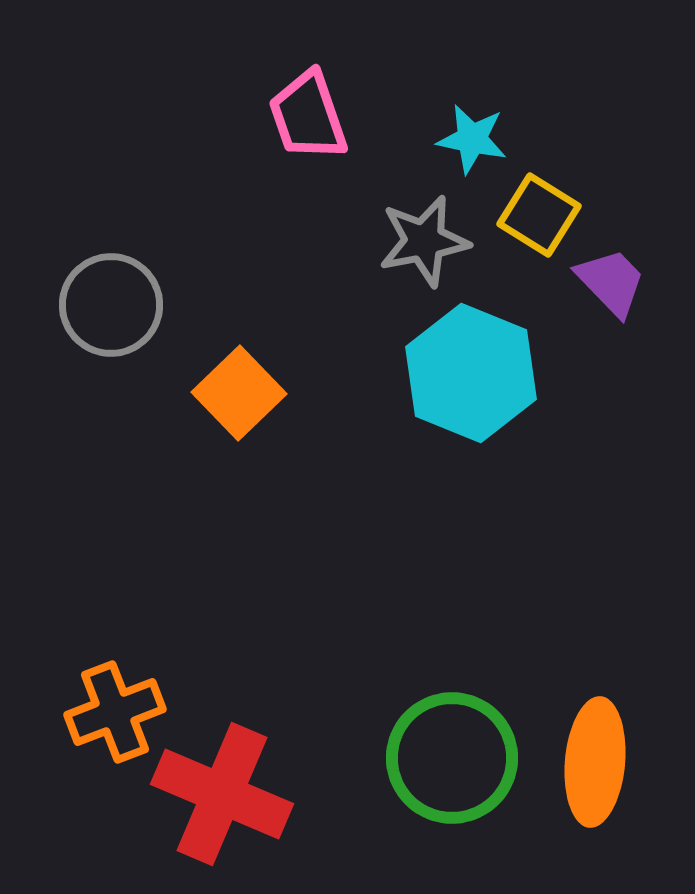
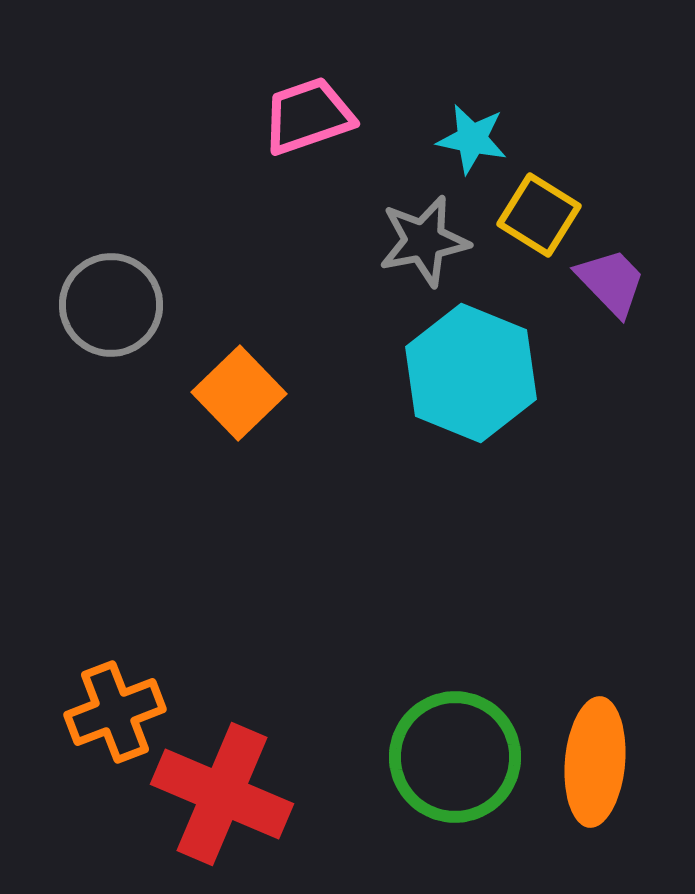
pink trapezoid: rotated 90 degrees clockwise
green circle: moved 3 px right, 1 px up
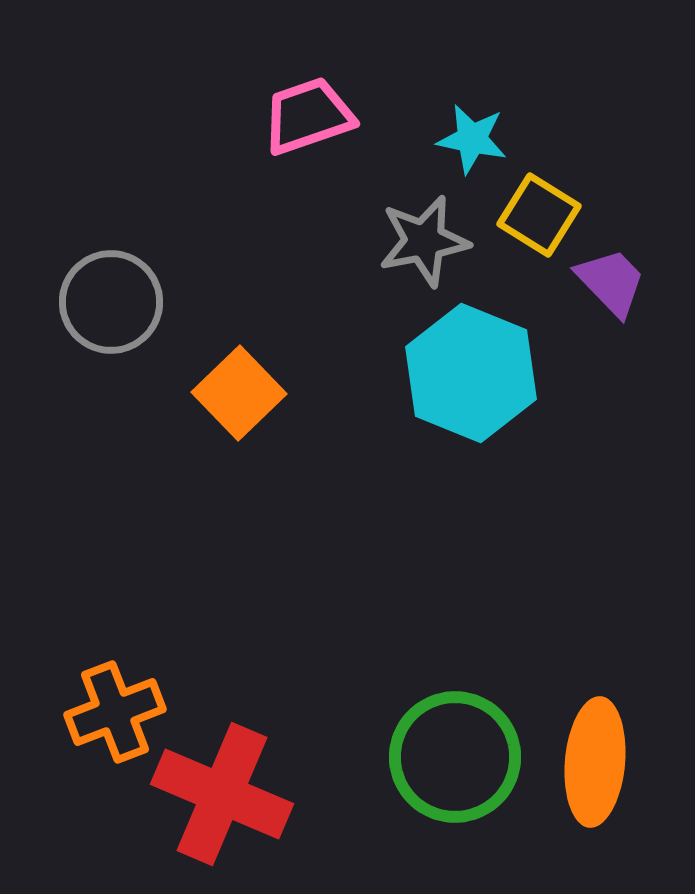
gray circle: moved 3 px up
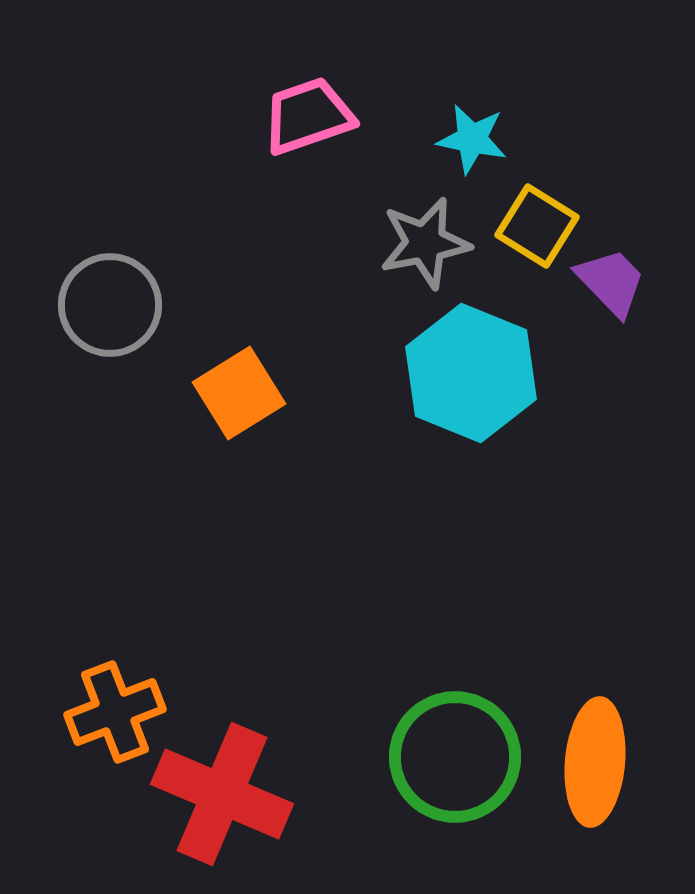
yellow square: moved 2 px left, 11 px down
gray star: moved 1 px right, 2 px down
gray circle: moved 1 px left, 3 px down
orange square: rotated 12 degrees clockwise
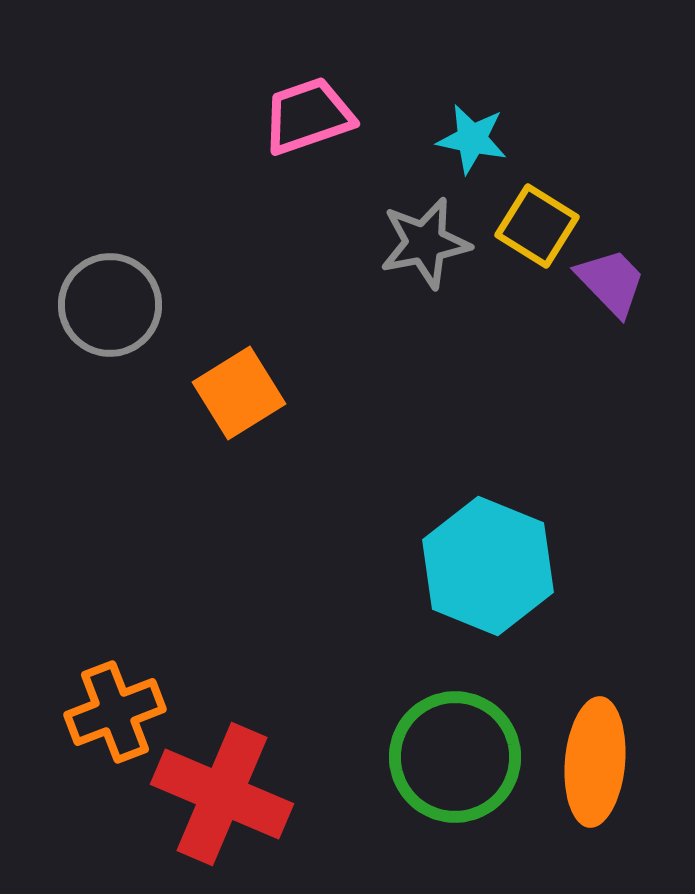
cyan hexagon: moved 17 px right, 193 px down
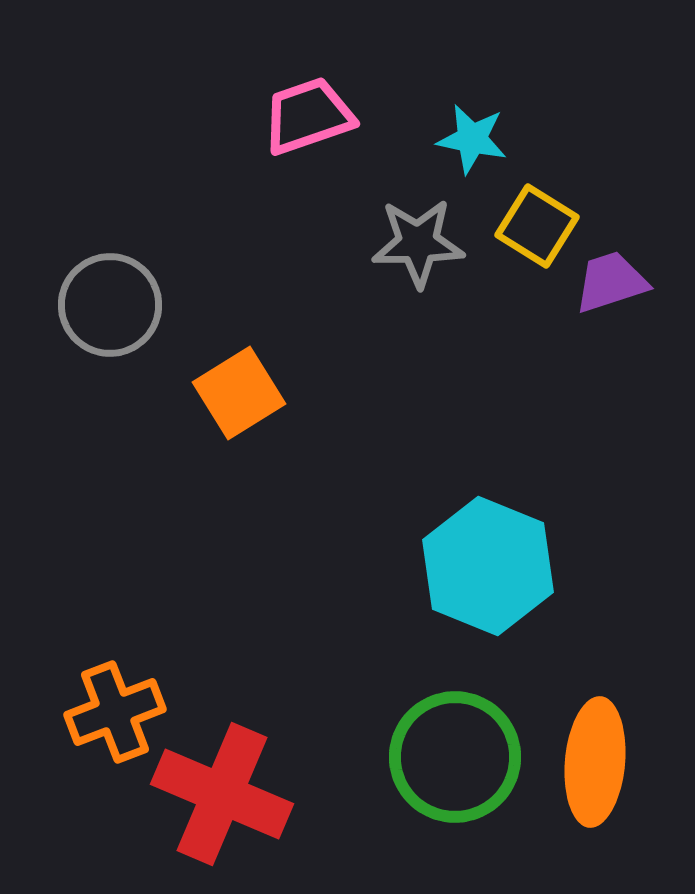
gray star: moved 7 px left; rotated 10 degrees clockwise
purple trapezoid: rotated 64 degrees counterclockwise
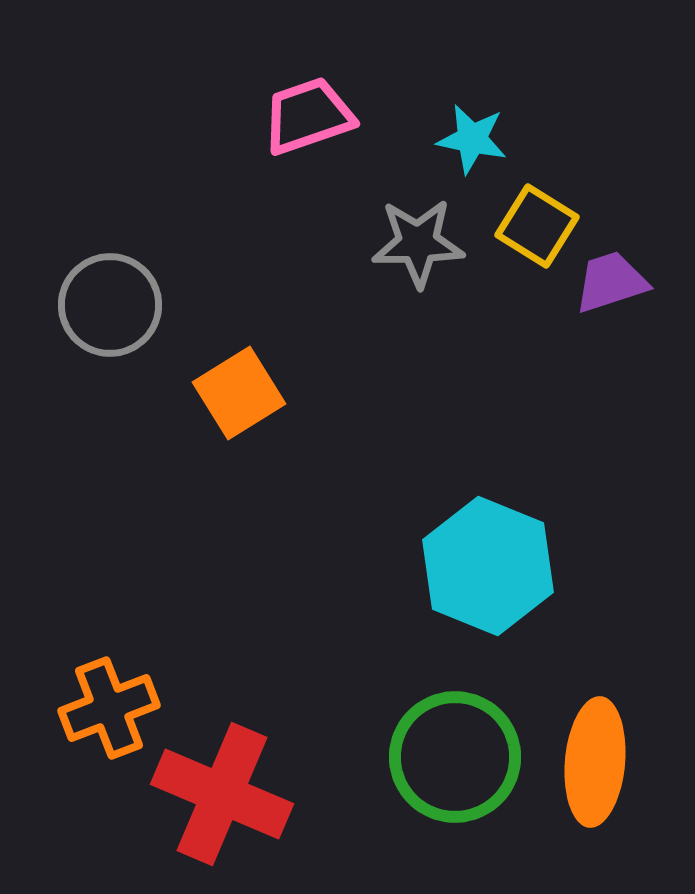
orange cross: moved 6 px left, 4 px up
